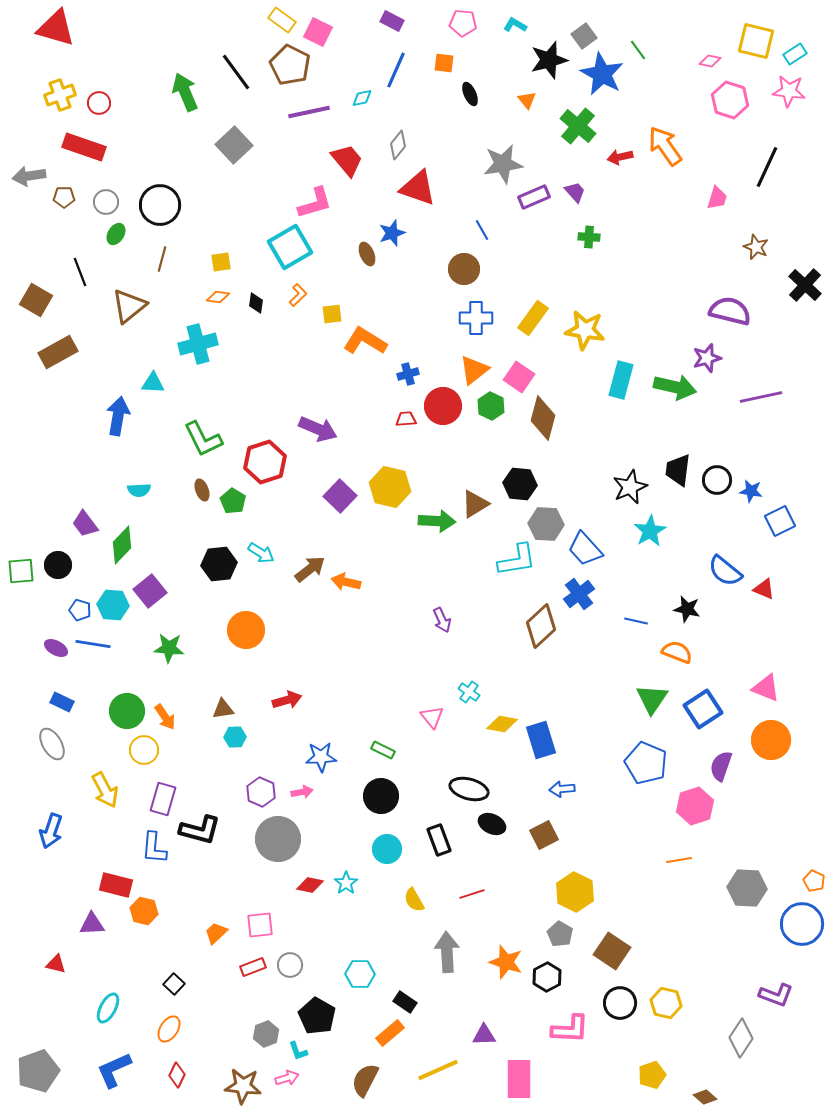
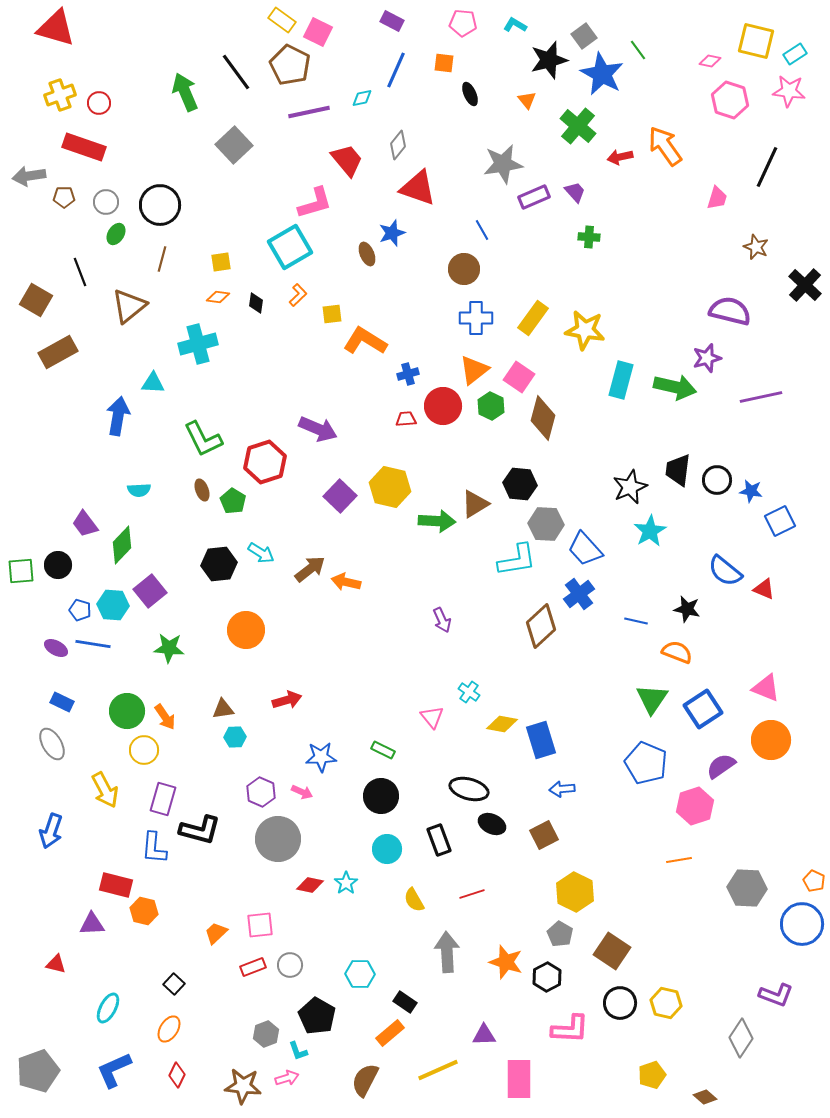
purple semicircle at (721, 766): rotated 36 degrees clockwise
pink arrow at (302, 792): rotated 35 degrees clockwise
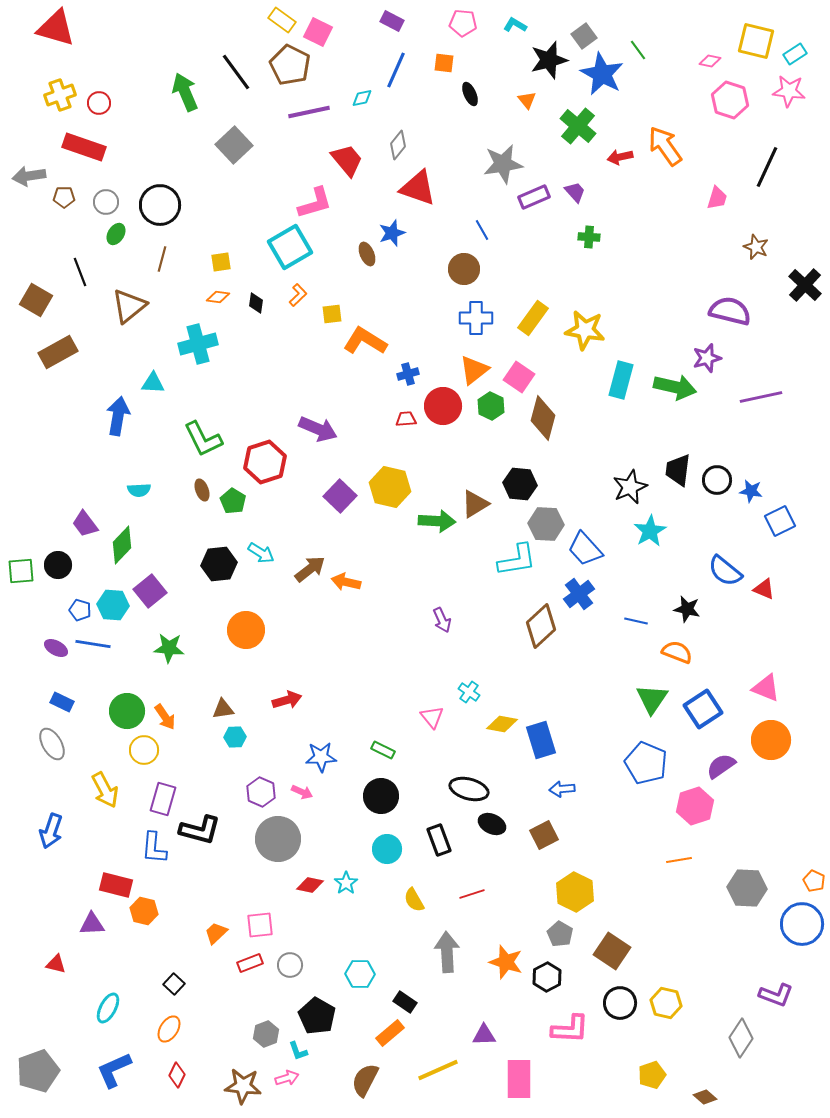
red rectangle at (253, 967): moved 3 px left, 4 px up
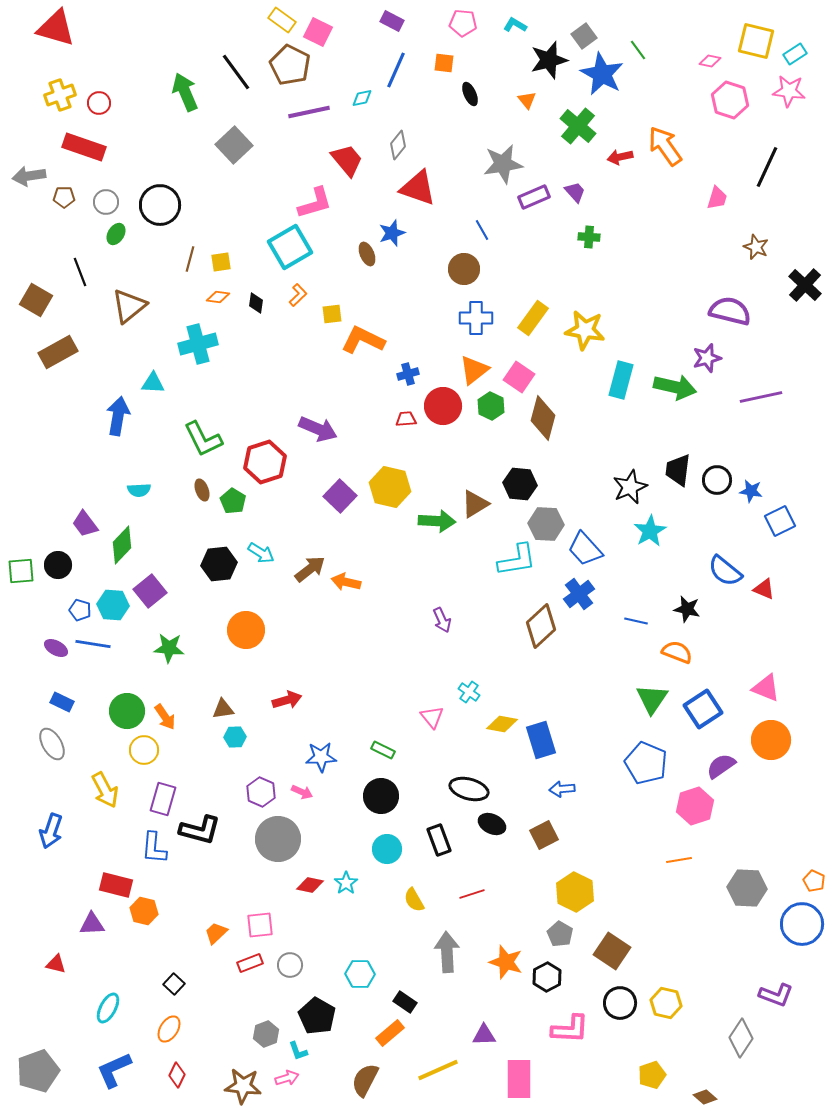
brown line at (162, 259): moved 28 px right
orange L-shape at (365, 341): moved 2 px left, 1 px up; rotated 6 degrees counterclockwise
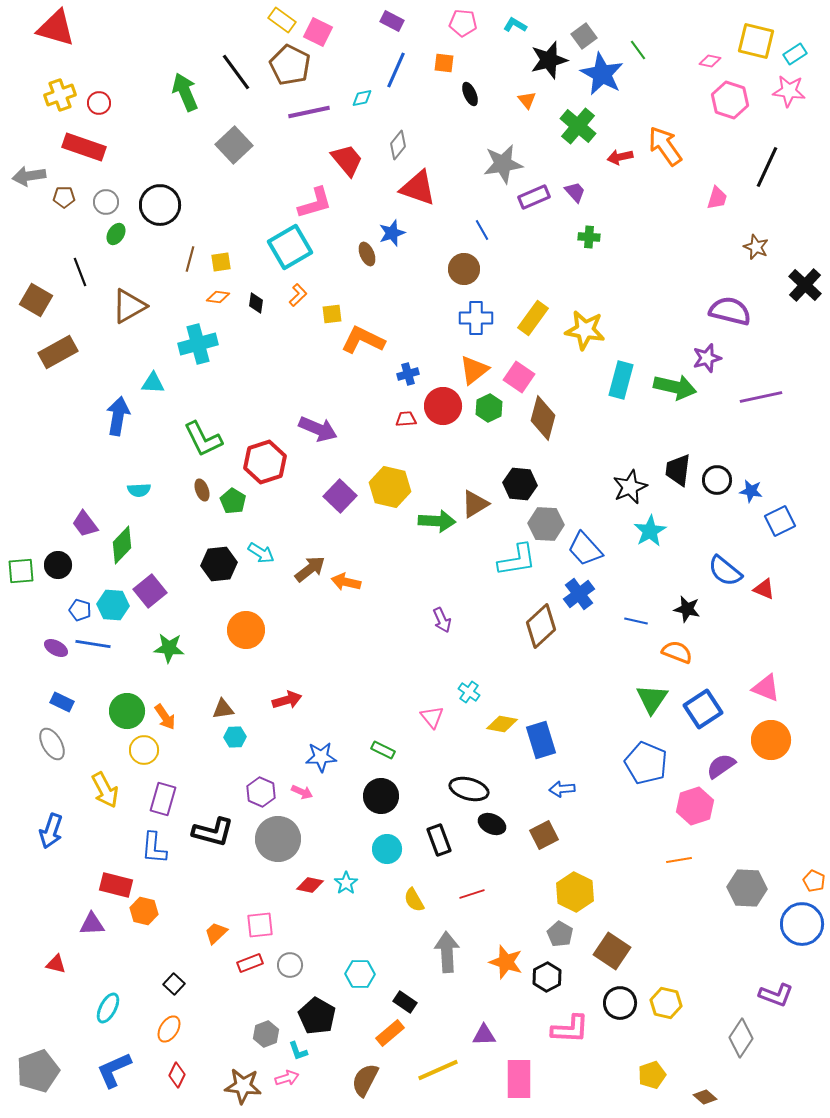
brown triangle at (129, 306): rotated 9 degrees clockwise
green hexagon at (491, 406): moved 2 px left, 2 px down; rotated 8 degrees clockwise
black L-shape at (200, 830): moved 13 px right, 2 px down
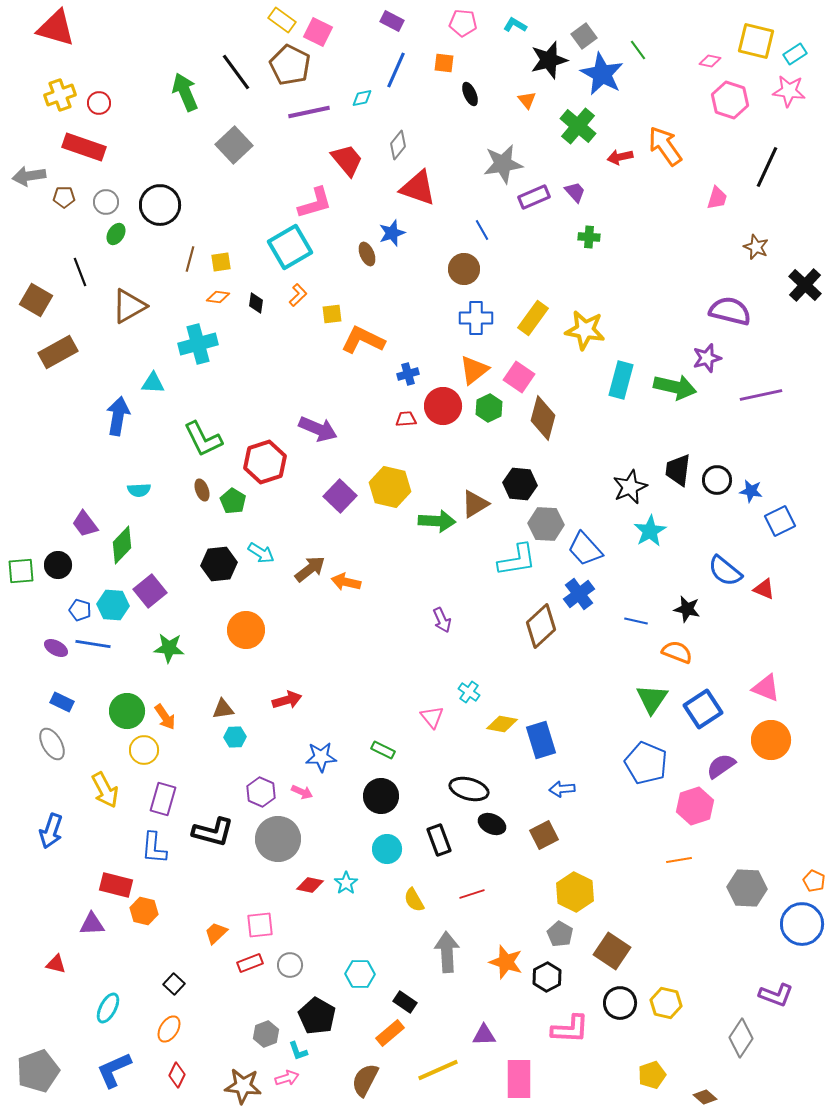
purple line at (761, 397): moved 2 px up
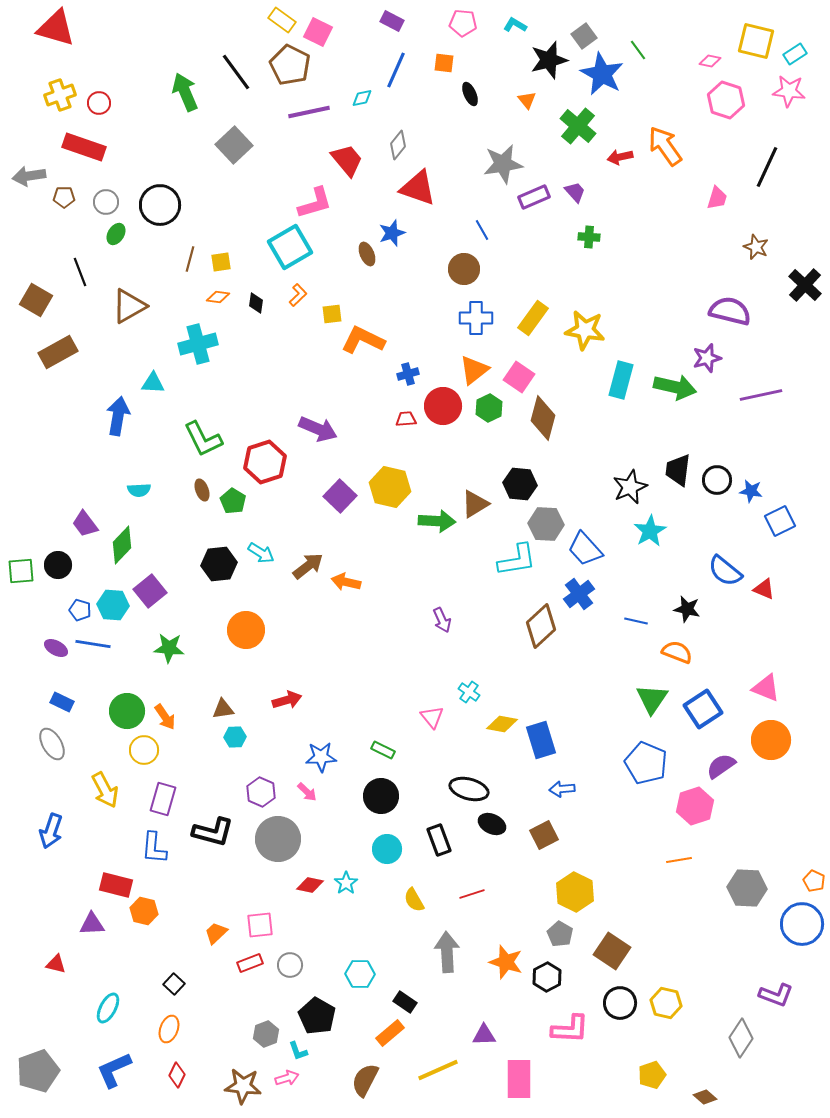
pink hexagon at (730, 100): moved 4 px left
brown arrow at (310, 569): moved 2 px left, 3 px up
pink arrow at (302, 792): moved 5 px right; rotated 20 degrees clockwise
orange ellipse at (169, 1029): rotated 12 degrees counterclockwise
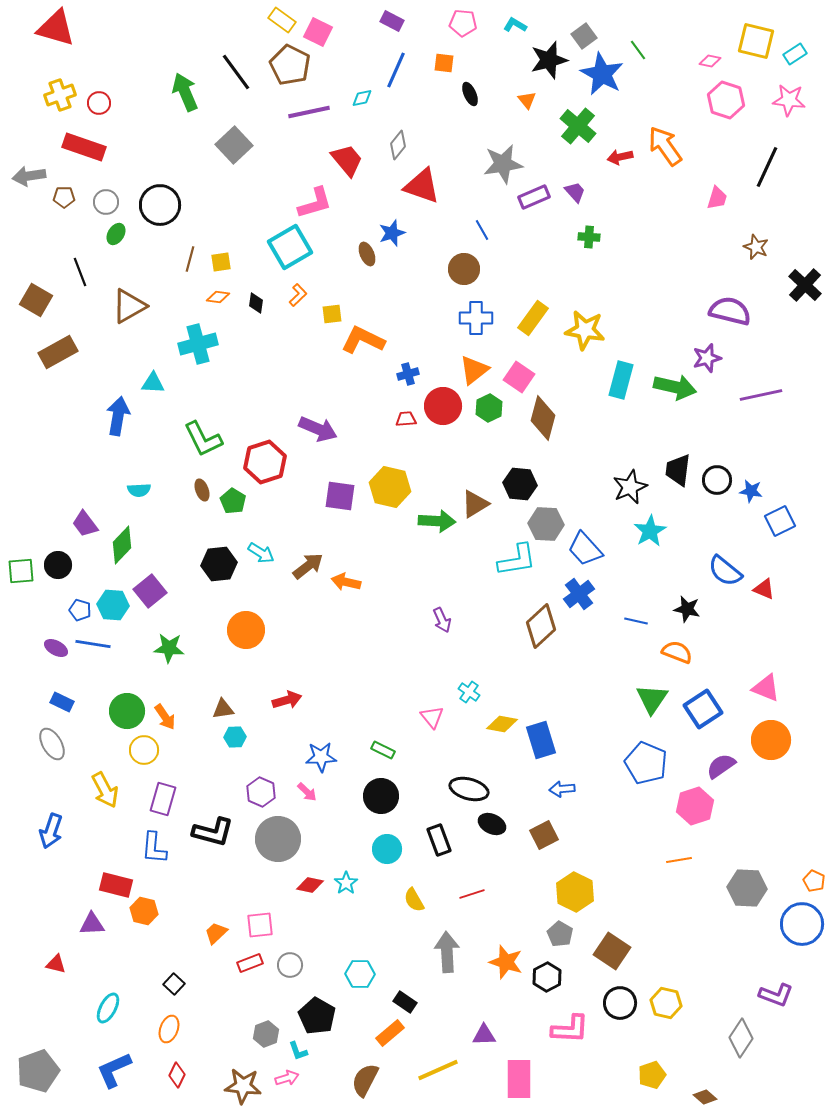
pink star at (789, 91): moved 9 px down
red triangle at (418, 188): moved 4 px right, 2 px up
purple square at (340, 496): rotated 36 degrees counterclockwise
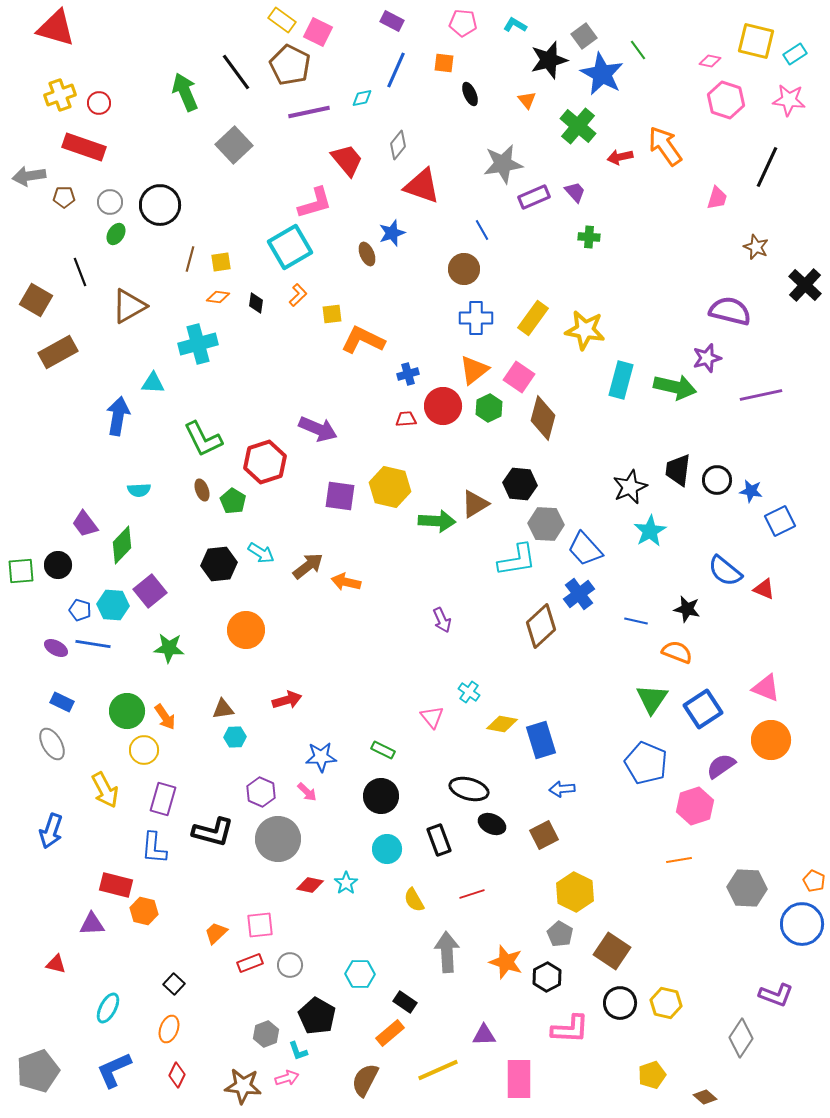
gray circle at (106, 202): moved 4 px right
